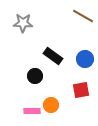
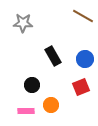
black rectangle: rotated 24 degrees clockwise
black circle: moved 3 px left, 9 px down
red square: moved 3 px up; rotated 12 degrees counterclockwise
pink rectangle: moved 6 px left
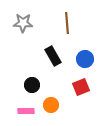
brown line: moved 16 px left, 7 px down; rotated 55 degrees clockwise
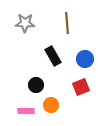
gray star: moved 2 px right
black circle: moved 4 px right
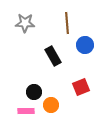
blue circle: moved 14 px up
black circle: moved 2 px left, 7 px down
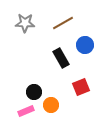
brown line: moved 4 px left; rotated 65 degrees clockwise
black rectangle: moved 8 px right, 2 px down
pink rectangle: rotated 21 degrees counterclockwise
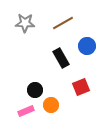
blue circle: moved 2 px right, 1 px down
black circle: moved 1 px right, 2 px up
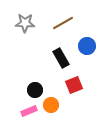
red square: moved 7 px left, 2 px up
pink rectangle: moved 3 px right
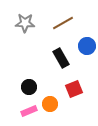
red square: moved 4 px down
black circle: moved 6 px left, 3 px up
orange circle: moved 1 px left, 1 px up
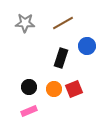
black rectangle: rotated 48 degrees clockwise
orange circle: moved 4 px right, 15 px up
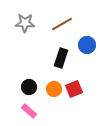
brown line: moved 1 px left, 1 px down
blue circle: moved 1 px up
pink rectangle: rotated 63 degrees clockwise
